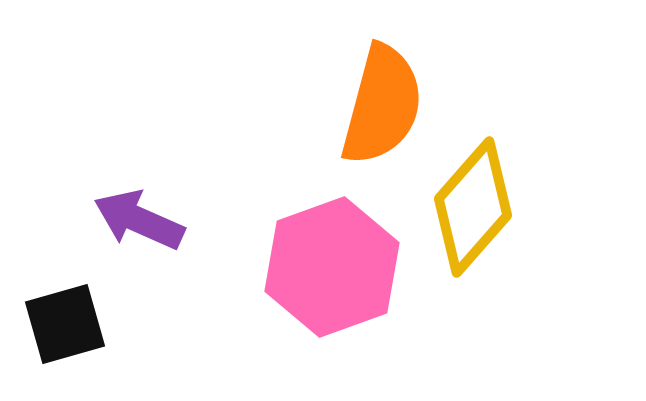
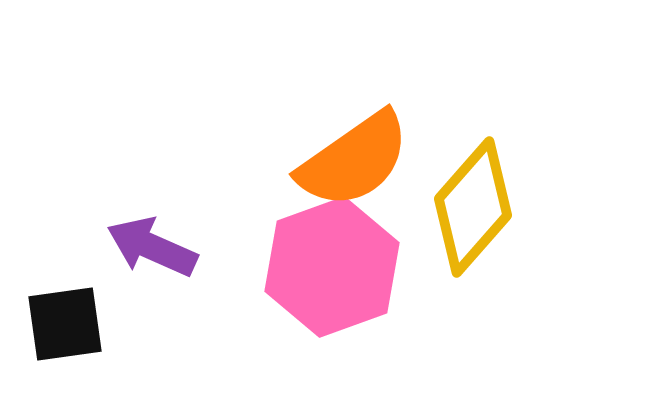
orange semicircle: moved 28 px left, 55 px down; rotated 40 degrees clockwise
purple arrow: moved 13 px right, 27 px down
black square: rotated 8 degrees clockwise
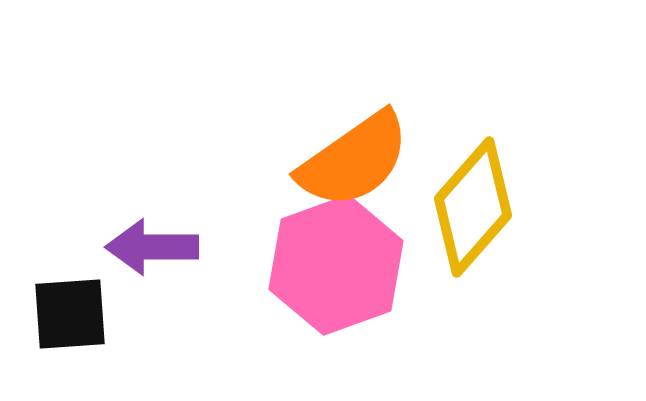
purple arrow: rotated 24 degrees counterclockwise
pink hexagon: moved 4 px right, 2 px up
black square: moved 5 px right, 10 px up; rotated 4 degrees clockwise
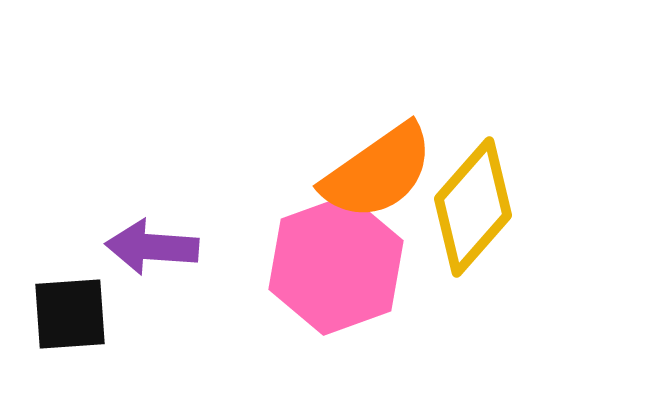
orange semicircle: moved 24 px right, 12 px down
purple arrow: rotated 4 degrees clockwise
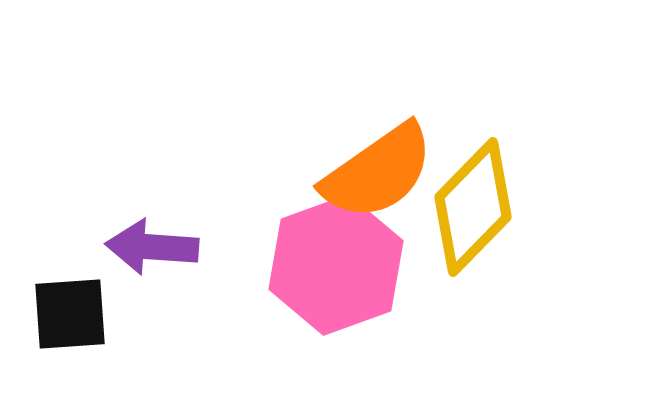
yellow diamond: rotated 3 degrees clockwise
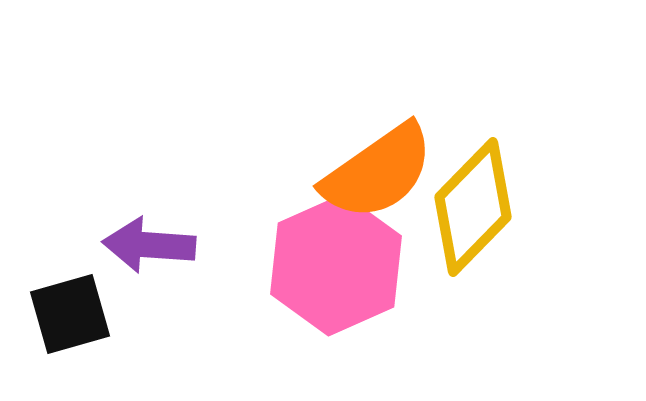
purple arrow: moved 3 px left, 2 px up
pink hexagon: rotated 4 degrees counterclockwise
black square: rotated 12 degrees counterclockwise
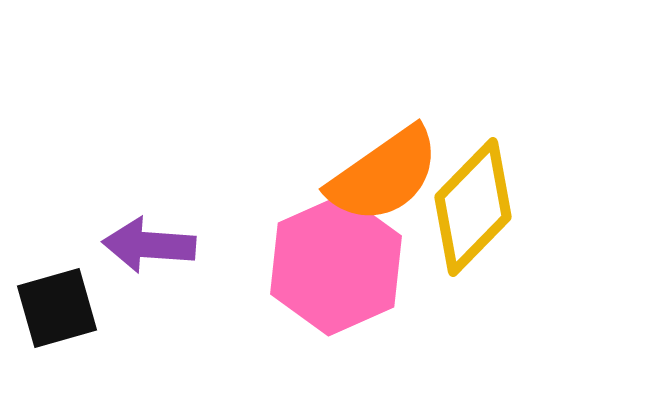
orange semicircle: moved 6 px right, 3 px down
black square: moved 13 px left, 6 px up
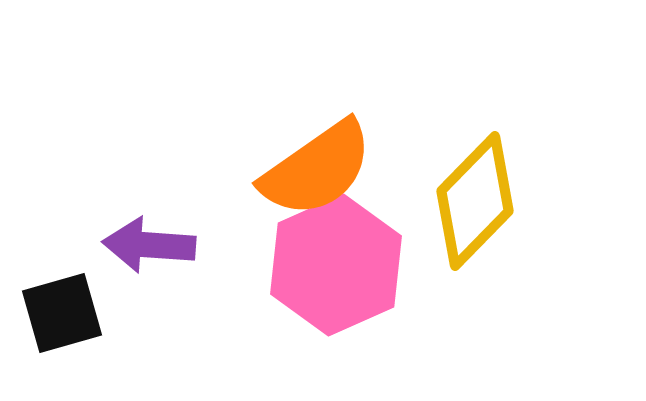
orange semicircle: moved 67 px left, 6 px up
yellow diamond: moved 2 px right, 6 px up
black square: moved 5 px right, 5 px down
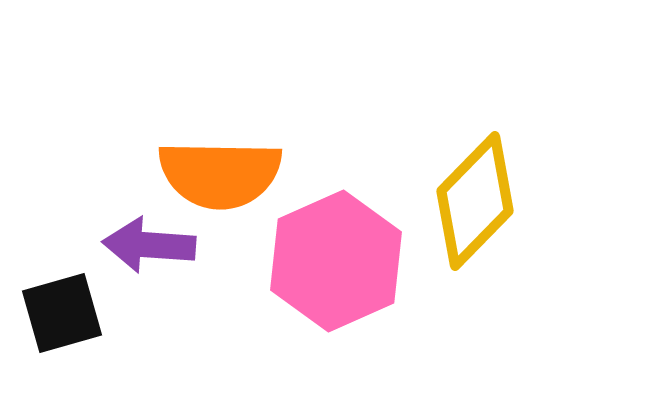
orange semicircle: moved 97 px left, 5 px down; rotated 36 degrees clockwise
pink hexagon: moved 4 px up
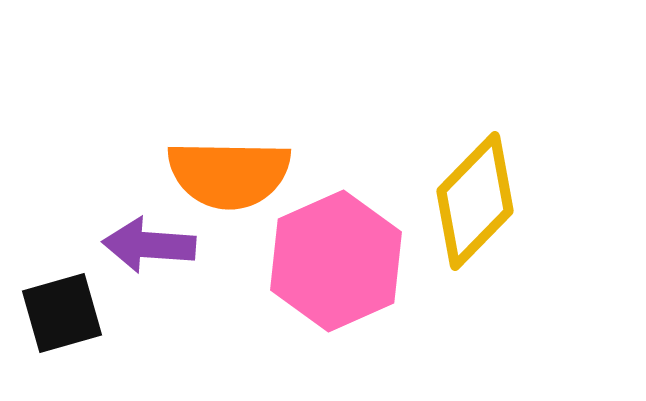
orange semicircle: moved 9 px right
